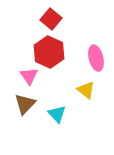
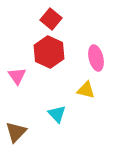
pink triangle: moved 12 px left
yellow triangle: rotated 24 degrees counterclockwise
brown triangle: moved 9 px left, 28 px down
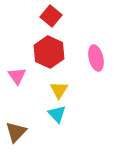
red square: moved 3 px up
yellow triangle: moved 27 px left; rotated 48 degrees clockwise
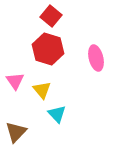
red hexagon: moved 1 px left, 3 px up; rotated 8 degrees counterclockwise
pink triangle: moved 2 px left, 5 px down
yellow triangle: moved 17 px left; rotated 12 degrees counterclockwise
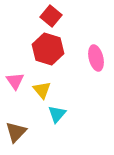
cyan triangle: rotated 24 degrees clockwise
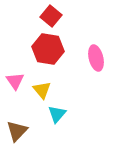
red hexagon: rotated 8 degrees counterclockwise
brown triangle: moved 1 px right, 1 px up
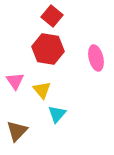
red square: moved 1 px right
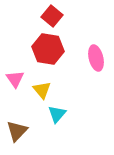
pink triangle: moved 2 px up
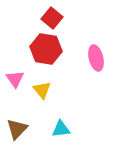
red square: moved 2 px down
red hexagon: moved 2 px left
cyan triangle: moved 4 px right, 15 px down; rotated 42 degrees clockwise
brown triangle: moved 2 px up
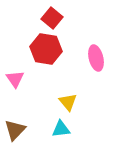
yellow triangle: moved 26 px right, 12 px down
brown triangle: moved 2 px left, 1 px down
